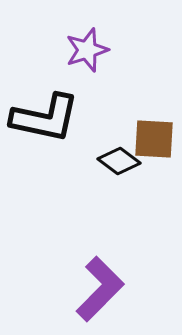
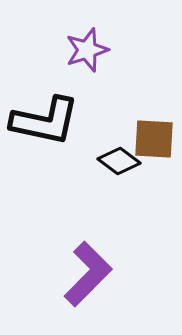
black L-shape: moved 3 px down
purple L-shape: moved 12 px left, 15 px up
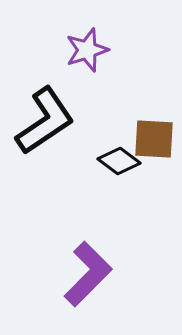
black L-shape: rotated 46 degrees counterclockwise
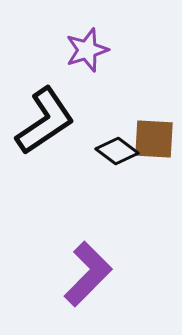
black diamond: moved 2 px left, 10 px up
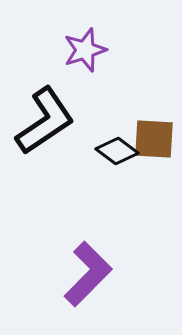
purple star: moved 2 px left
